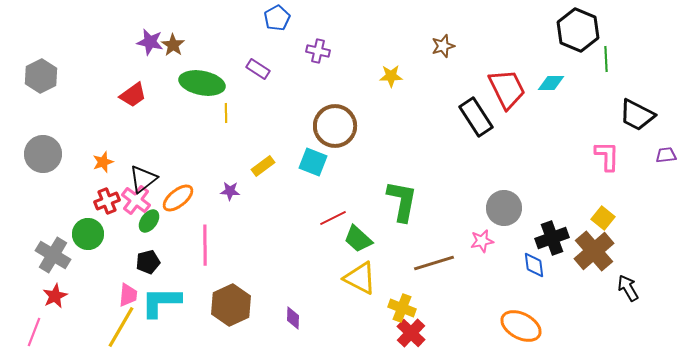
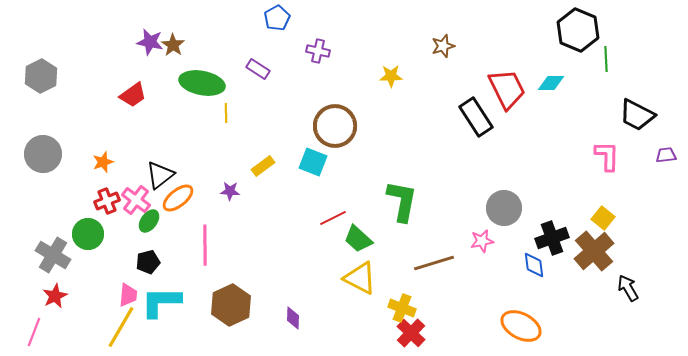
black triangle at (143, 179): moved 17 px right, 4 px up
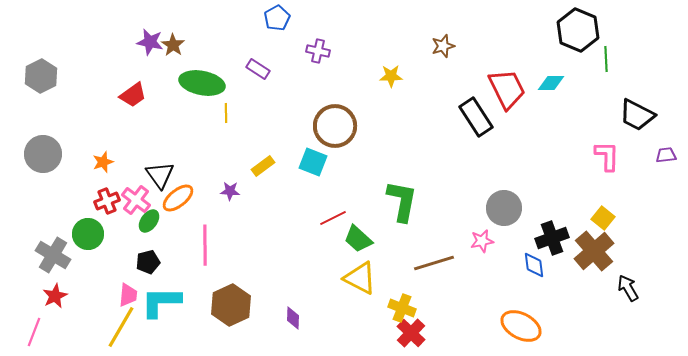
black triangle at (160, 175): rotated 28 degrees counterclockwise
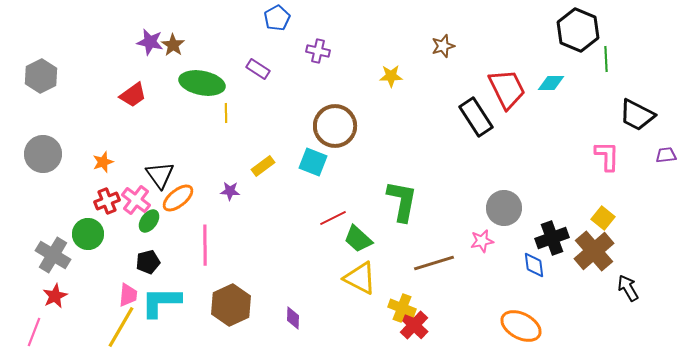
red cross at (411, 333): moved 3 px right, 8 px up
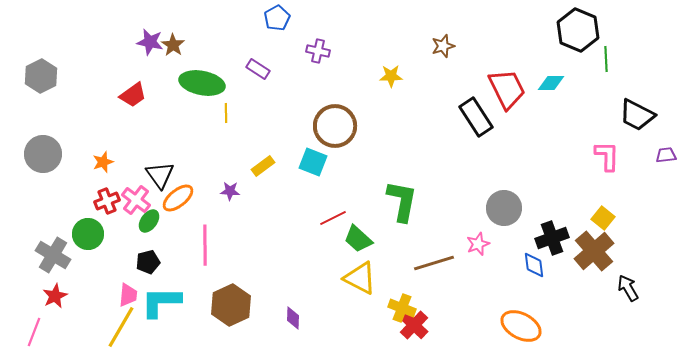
pink star at (482, 241): moved 4 px left, 3 px down; rotated 10 degrees counterclockwise
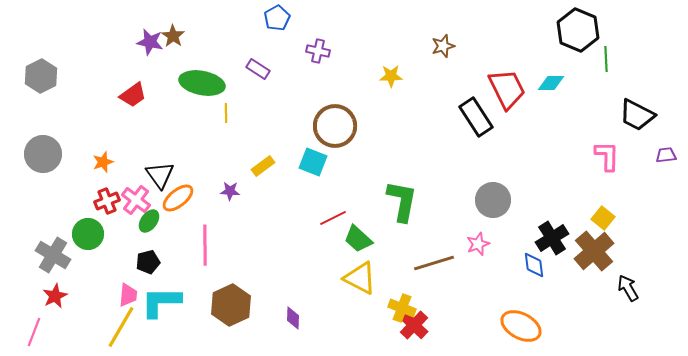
brown star at (173, 45): moved 9 px up
gray circle at (504, 208): moved 11 px left, 8 px up
black cross at (552, 238): rotated 12 degrees counterclockwise
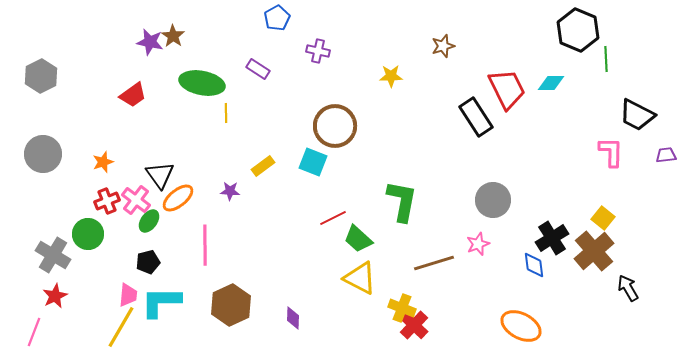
pink L-shape at (607, 156): moved 4 px right, 4 px up
